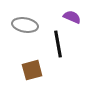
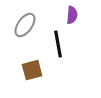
purple semicircle: moved 2 px up; rotated 72 degrees clockwise
gray ellipse: rotated 65 degrees counterclockwise
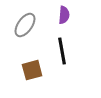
purple semicircle: moved 8 px left
black line: moved 4 px right, 7 px down
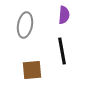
gray ellipse: rotated 25 degrees counterclockwise
brown square: rotated 10 degrees clockwise
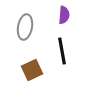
gray ellipse: moved 2 px down
brown square: rotated 20 degrees counterclockwise
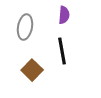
brown square: rotated 20 degrees counterclockwise
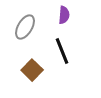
gray ellipse: rotated 20 degrees clockwise
black line: rotated 12 degrees counterclockwise
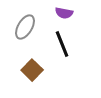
purple semicircle: moved 2 px up; rotated 96 degrees clockwise
black line: moved 7 px up
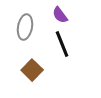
purple semicircle: moved 4 px left, 2 px down; rotated 42 degrees clockwise
gray ellipse: rotated 20 degrees counterclockwise
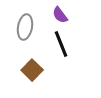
black line: moved 1 px left
